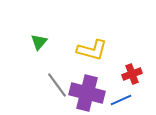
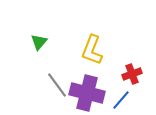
yellow L-shape: rotated 96 degrees clockwise
blue line: rotated 25 degrees counterclockwise
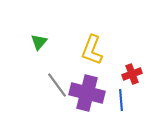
blue line: rotated 45 degrees counterclockwise
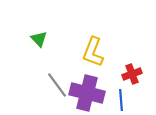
green triangle: moved 3 px up; rotated 24 degrees counterclockwise
yellow L-shape: moved 1 px right, 2 px down
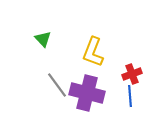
green triangle: moved 4 px right
blue line: moved 9 px right, 4 px up
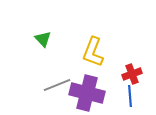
gray line: rotated 76 degrees counterclockwise
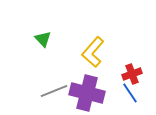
yellow L-shape: rotated 20 degrees clockwise
gray line: moved 3 px left, 6 px down
blue line: moved 3 px up; rotated 30 degrees counterclockwise
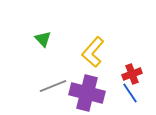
gray line: moved 1 px left, 5 px up
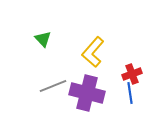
blue line: rotated 25 degrees clockwise
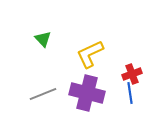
yellow L-shape: moved 3 px left, 2 px down; rotated 24 degrees clockwise
gray line: moved 10 px left, 8 px down
